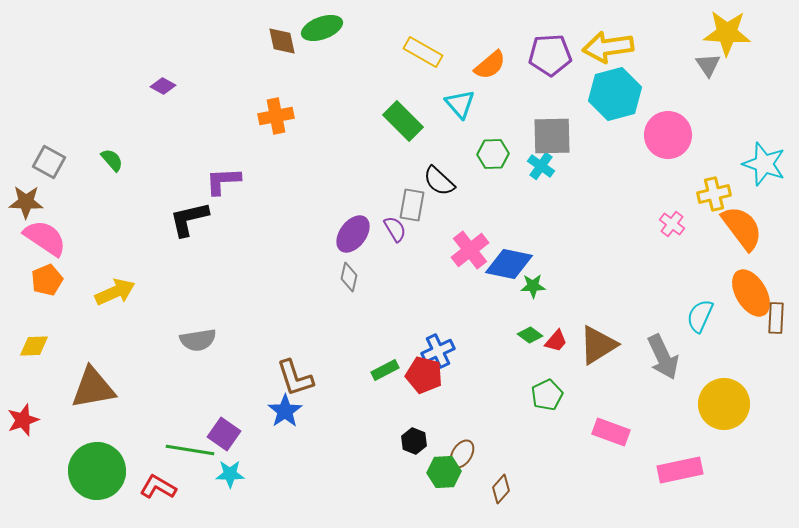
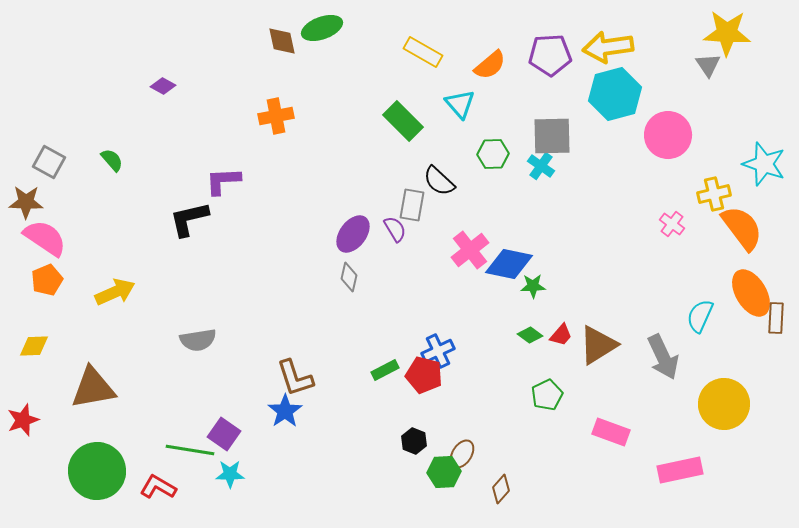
red trapezoid at (556, 341): moved 5 px right, 6 px up
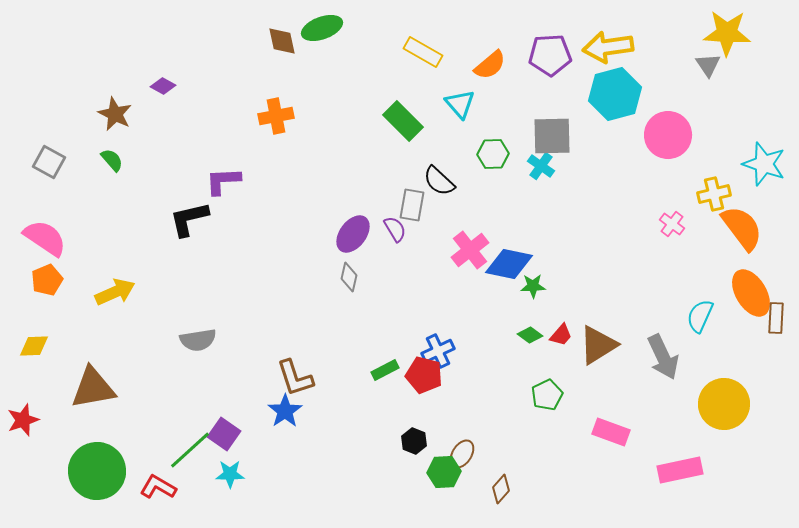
brown star at (26, 202): moved 89 px right, 88 px up; rotated 24 degrees clockwise
green line at (190, 450): rotated 51 degrees counterclockwise
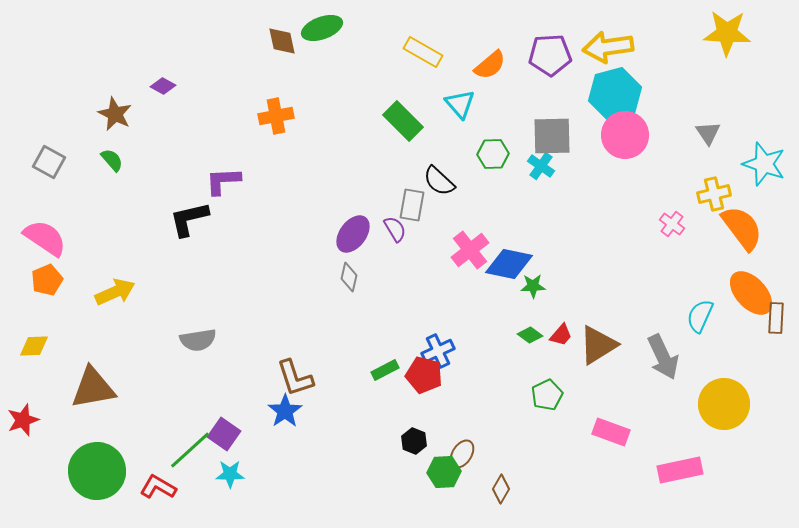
gray triangle at (708, 65): moved 68 px down
pink circle at (668, 135): moved 43 px left
orange ellipse at (751, 293): rotated 12 degrees counterclockwise
brown diamond at (501, 489): rotated 12 degrees counterclockwise
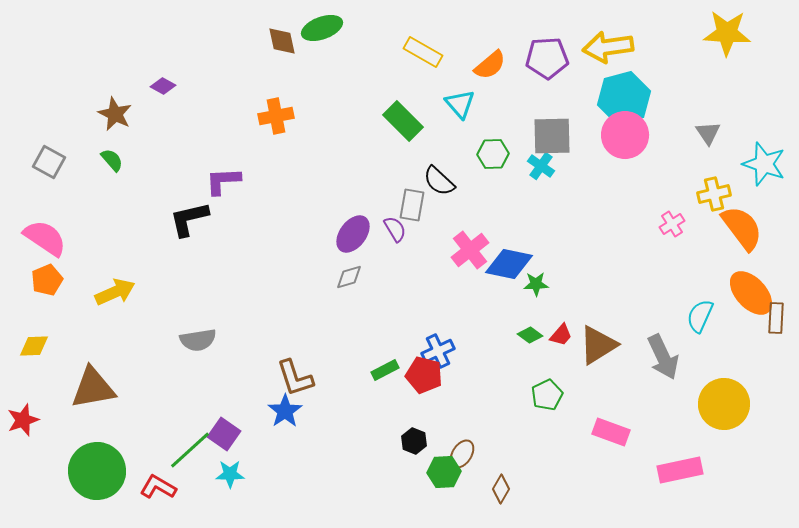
purple pentagon at (550, 55): moved 3 px left, 3 px down
cyan hexagon at (615, 94): moved 9 px right, 4 px down
pink cross at (672, 224): rotated 20 degrees clockwise
gray diamond at (349, 277): rotated 60 degrees clockwise
green star at (533, 286): moved 3 px right, 2 px up
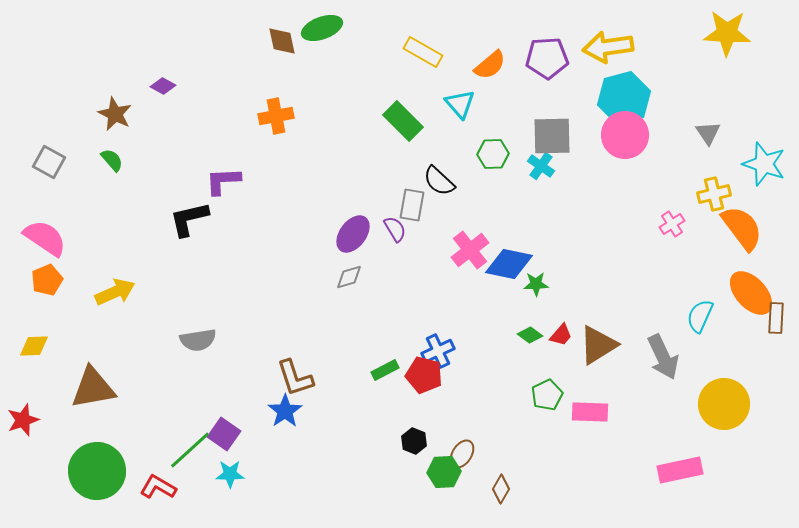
pink rectangle at (611, 432): moved 21 px left, 20 px up; rotated 18 degrees counterclockwise
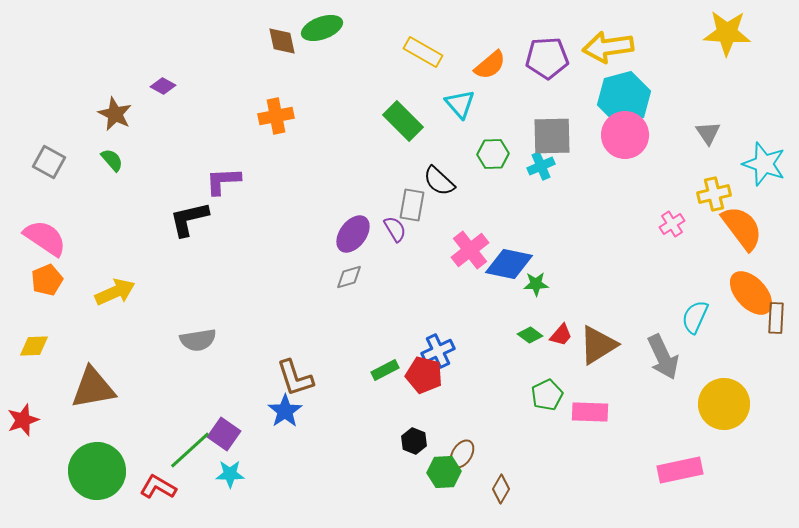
cyan cross at (541, 166): rotated 32 degrees clockwise
cyan semicircle at (700, 316): moved 5 px left, 1 px down
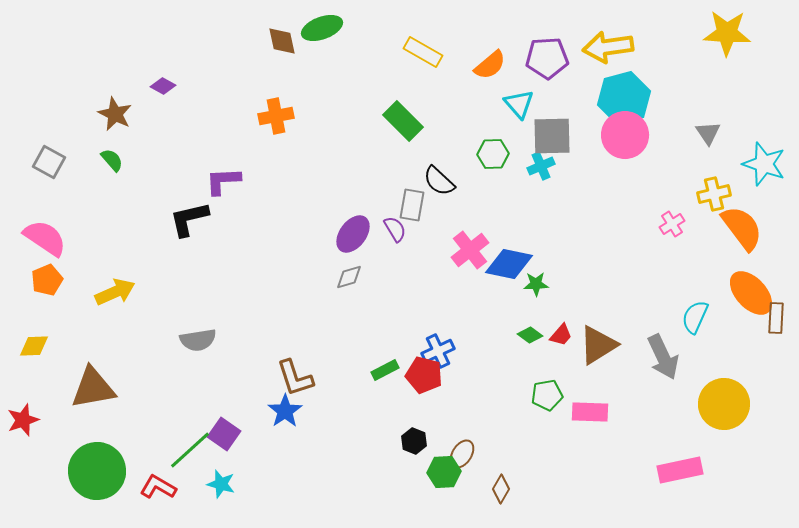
cyan triangle at (460, 104): moved 59 px right
green pentagon at (547, 395): rotated 16 degrees clockwise
cyan star at (230, 474): moved 9 px left, 10 px down; rotated 16 degrees clockwise
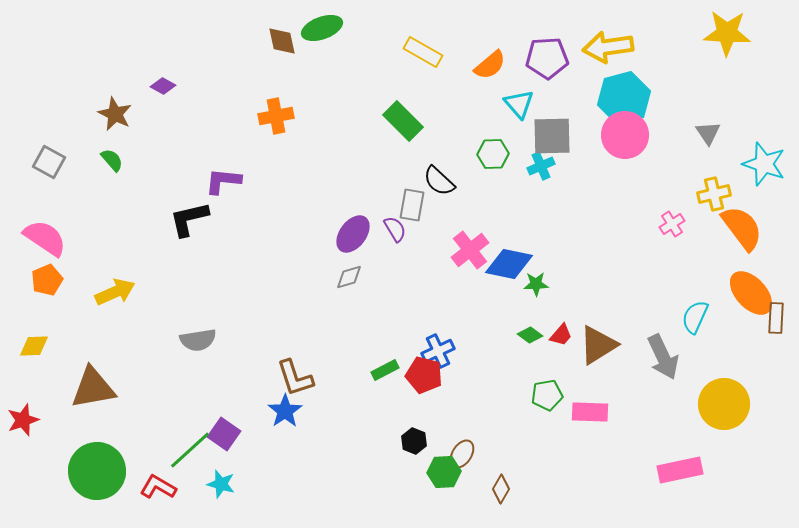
purple L-shape at (223, 181): rotated 9 degrees clockwise
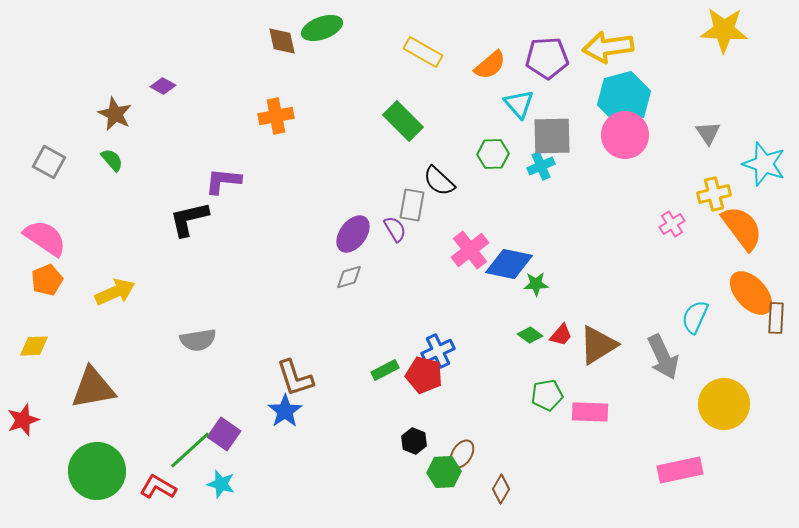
yellow star at (727, 33): moved 3 px left, 3 px up
